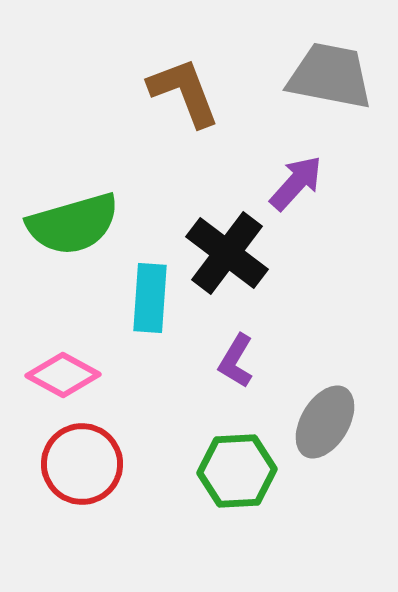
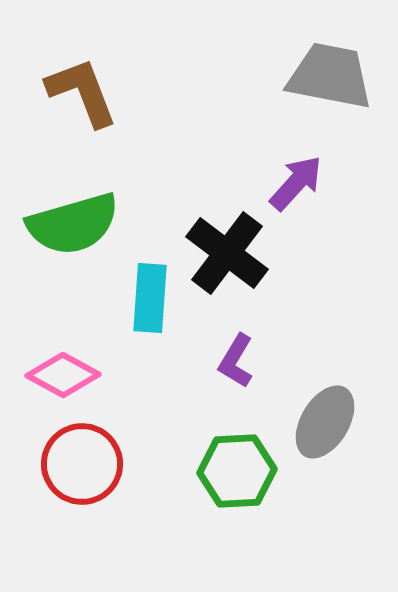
brown L-shape: moved 102 px left
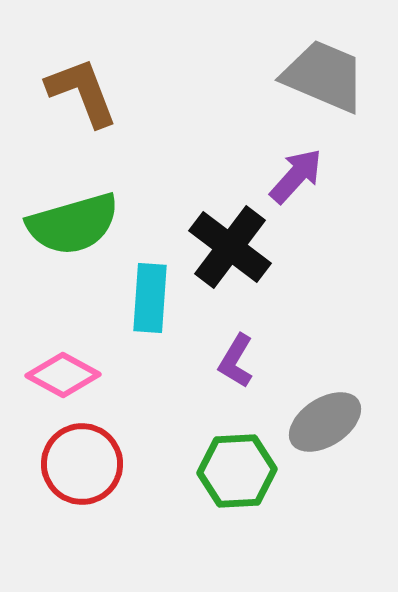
gray trapezoid: moved 6 px left; rotated 12 degrees clockwise
purple arrow: moved 7 px up
black cross: moved 3 px right, 6 px up
gray ellipse: rotated 26 degrees clockwise
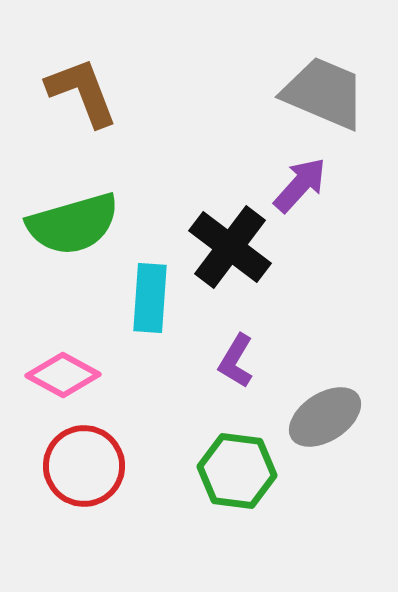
gray trapezoid: moved 17 px down
purple arrow: moved 4 px right, 9 px down
gray ellipse: moved 5 px up
red circle: moved 2 px right, 2 px down
green hexagon: rotated 10 degrees clockwise
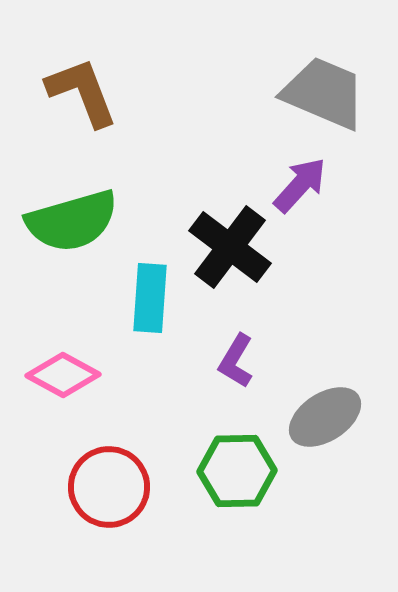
green semicircle: moved 1 px left, 3 px up
red circle: moved 25 px right, 21 px down
green hexagon: rotated 8 degrees counterclockwise
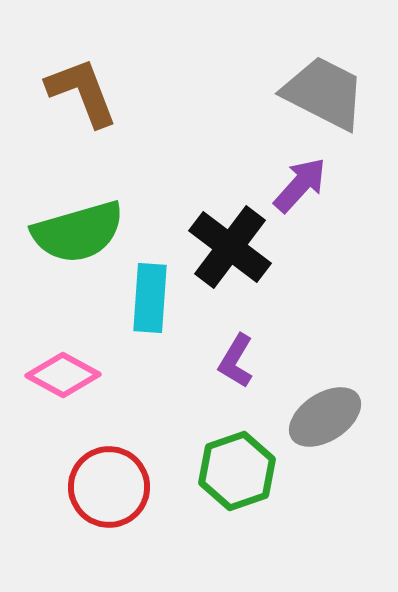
gray trapezoid: rotated 4 degrees clockwise
green semicircle: moved 6 px right, 11 px down
green hexagon: rotated 18 degrees counterclockwise
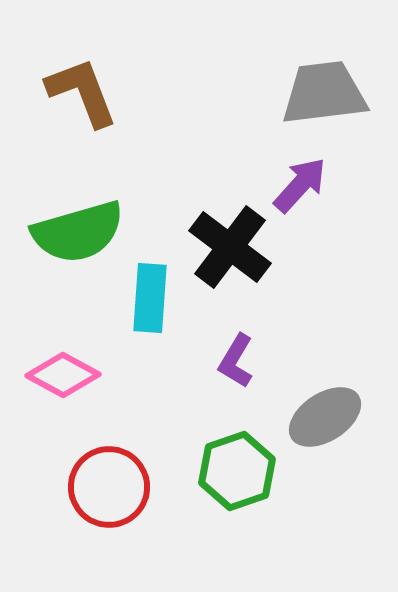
gray trapezoid: rotated 34 degrees counterclockwise
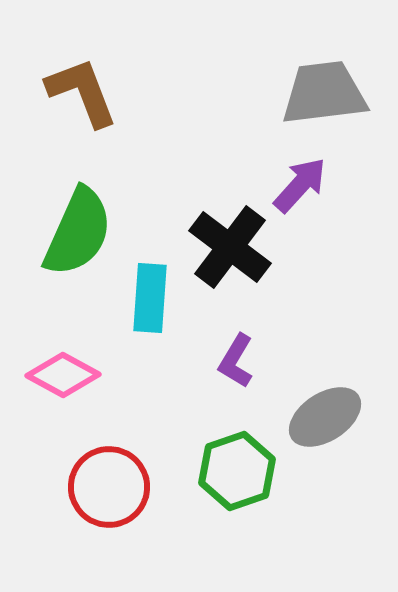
green semicircle: rotated 50 degrees counterclockwise
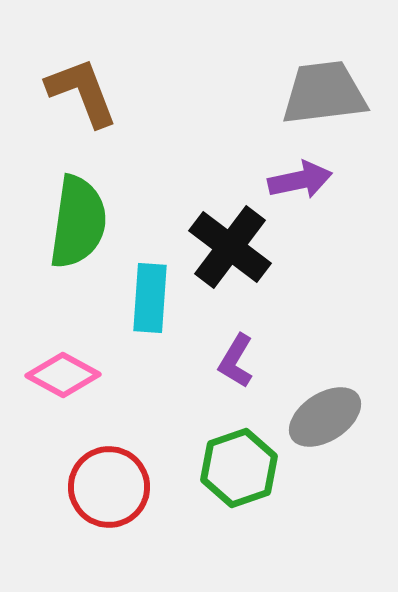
purple arrow: moved 5 px up; rotated 36 degrees clockwise
green semicircle: moved 10 px up; rotated 16 degrees counterclockwise
green hexagon: moved 2 px right, 3 px up
